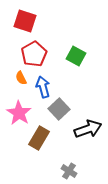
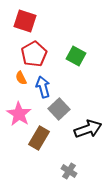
pink star: moved 1 px down
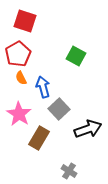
red pentagon: moved 16 px left
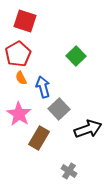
green square: rotated 18 degrees clockwise
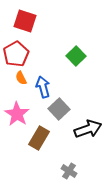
red pentagon: moved 2 px left
pink star: moved 2 px left
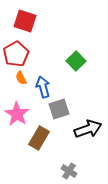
green square: moved 5 px down
gray square: rotated 25 degrees clockwise
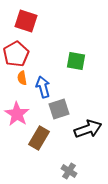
red square: moved 1 px right
green square: rotated 36 degrees counterclockwise
orange semicircle: moved 1 px right; rotated 16 degrees clockwise
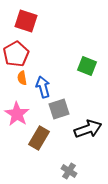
green square: moved 11 px right, 5 px down; rotated 12 degrees clockwise
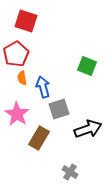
gray cross: moved 1 px right, 1 px down
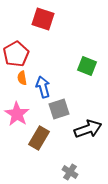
red square: moved 17 px right, 2 px up
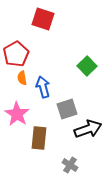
green square: rotated 24 degrees clockwise
gray square: moved 8 px right
brown rectangle: rotated 25 degrees counterclockwise
gray cross: moved 7 px up
